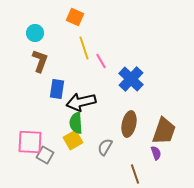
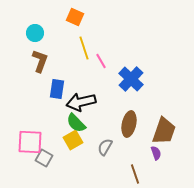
green semicircle: rotated 40 degrees counterclockwise
gray square: moved 1 px left, 3 px down
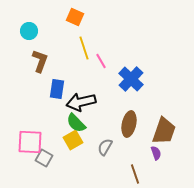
cyan circle: moved 6 px left, 2 px up
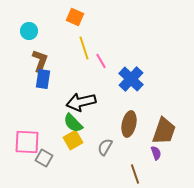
blue rectangle: moved 14 px left, 10 px up
green semicircle: moved 3 px left
pink square: moved 3 px left
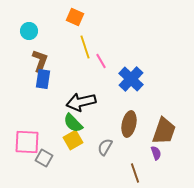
yellow line: moved 1 px right, 1 px up
brown line: moved 1 px up
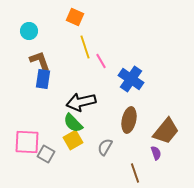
brown L-shape: rotated 40 degrees counterclockwise
blue cross: rotated 10 degrees counterclockwise
brown ellipse: moved 4 px up
brown trapezoid: moved 2 px right; rotated 20 degrees clockwise
gray square: moved 2 px right, 4 px up
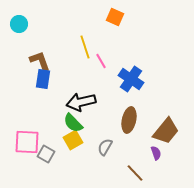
orange square: moved 40 px right
cyan circle: moved 10 px left, 7 px up
brown line: rotated 24 degrees counterclockwise
